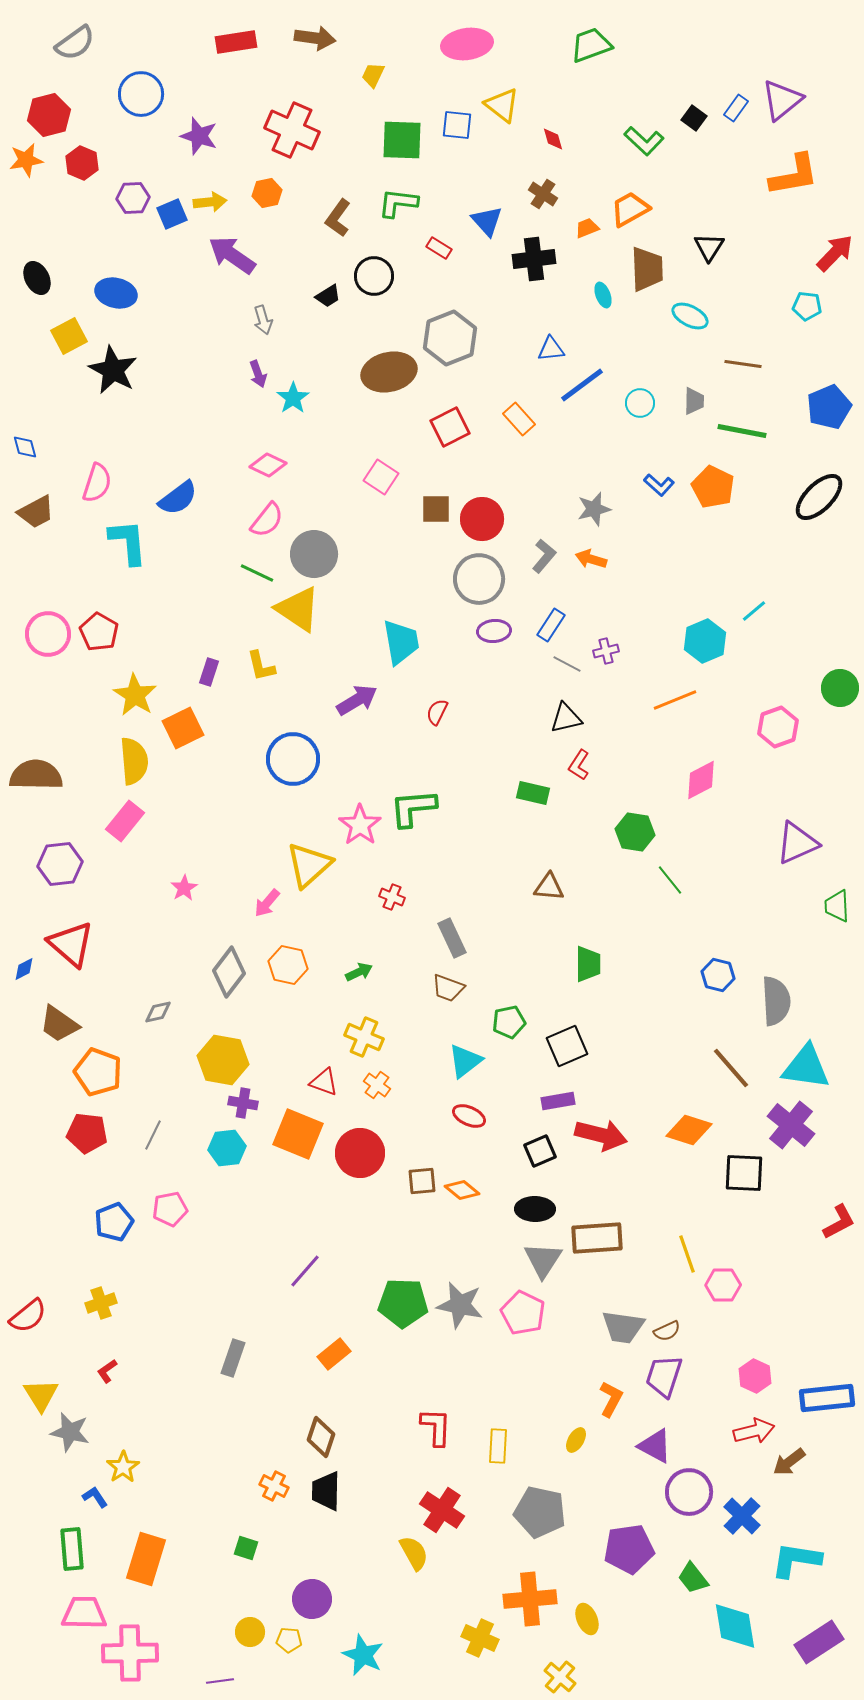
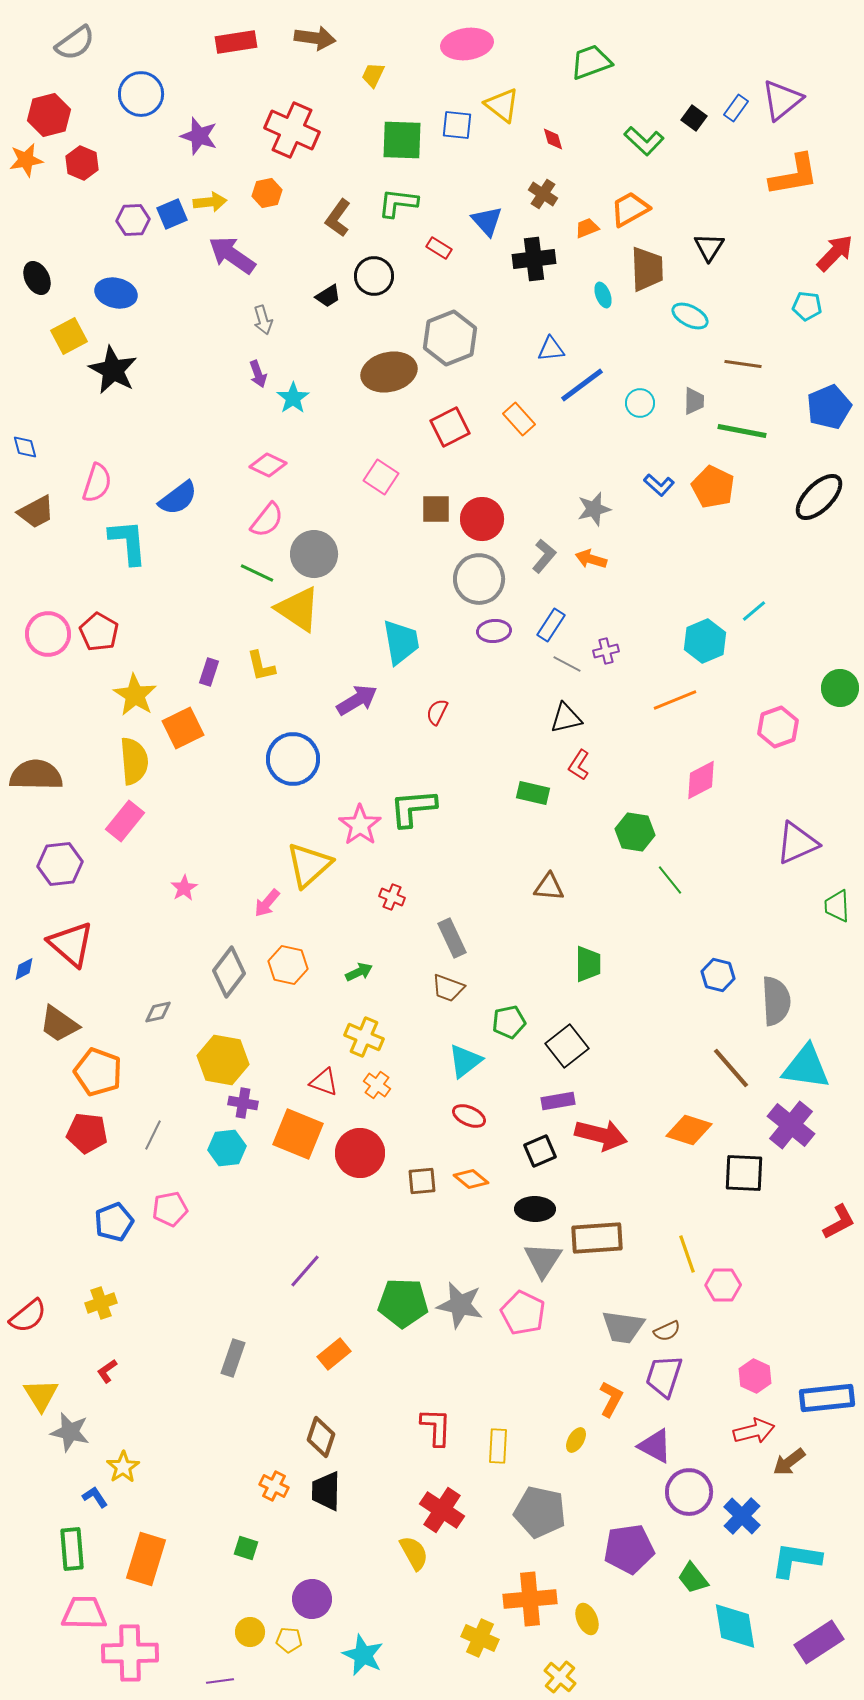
green trapezoid at (591, 45): moved 17 px down
purple hexagon at (133, 198): moved 22 px down
black square at (567, 1046): rotated 15 degrees counterclockwise
orange diamond at (462, 1190): moved 9 px right, 11 px up
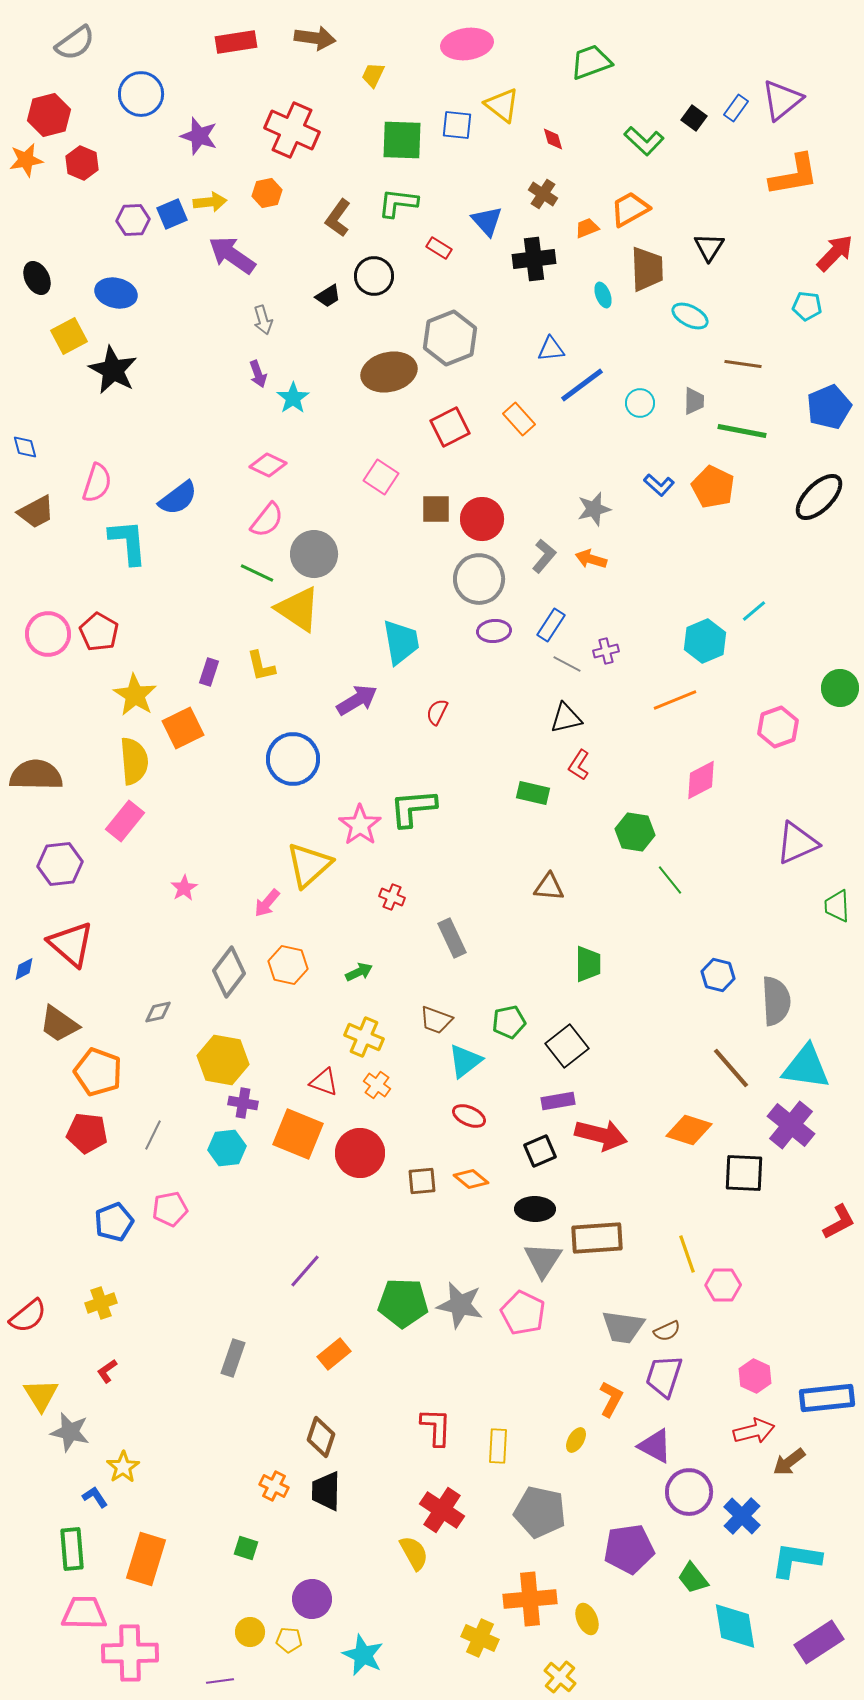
brown trapezoid at (448, 988): moved 12 px left, 32 px down
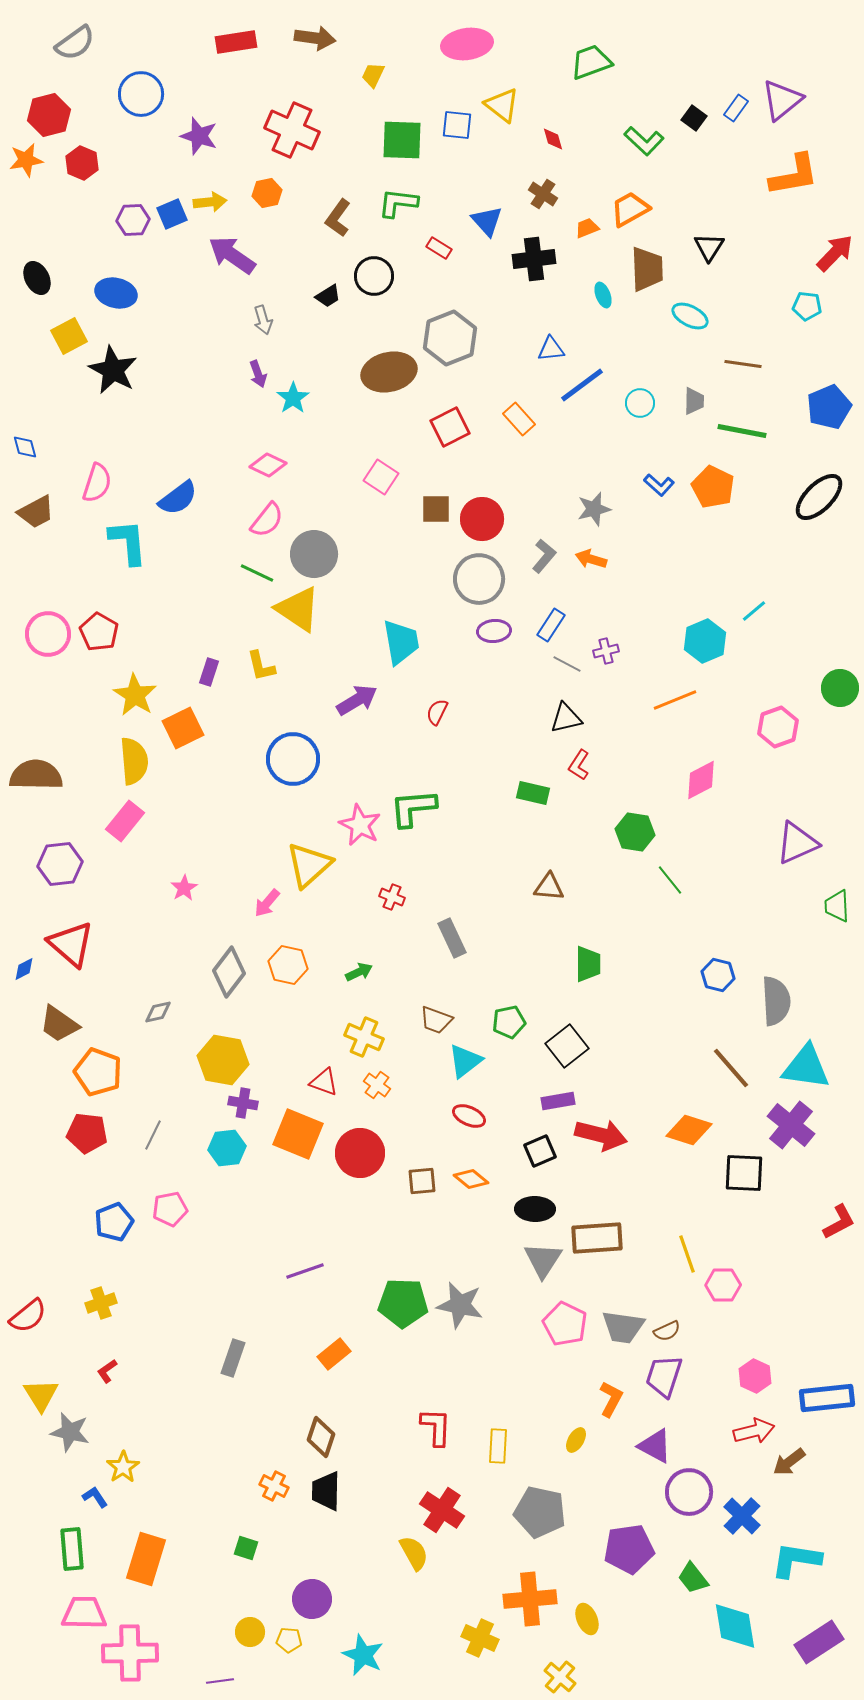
pink star at (360, 825): rotated 9 degrees counterclockwise
purple line at (305, 1271): rotated 30 degrees clockwise
pink pentagon at (523, 1313): moved 42 px right, 11 px down
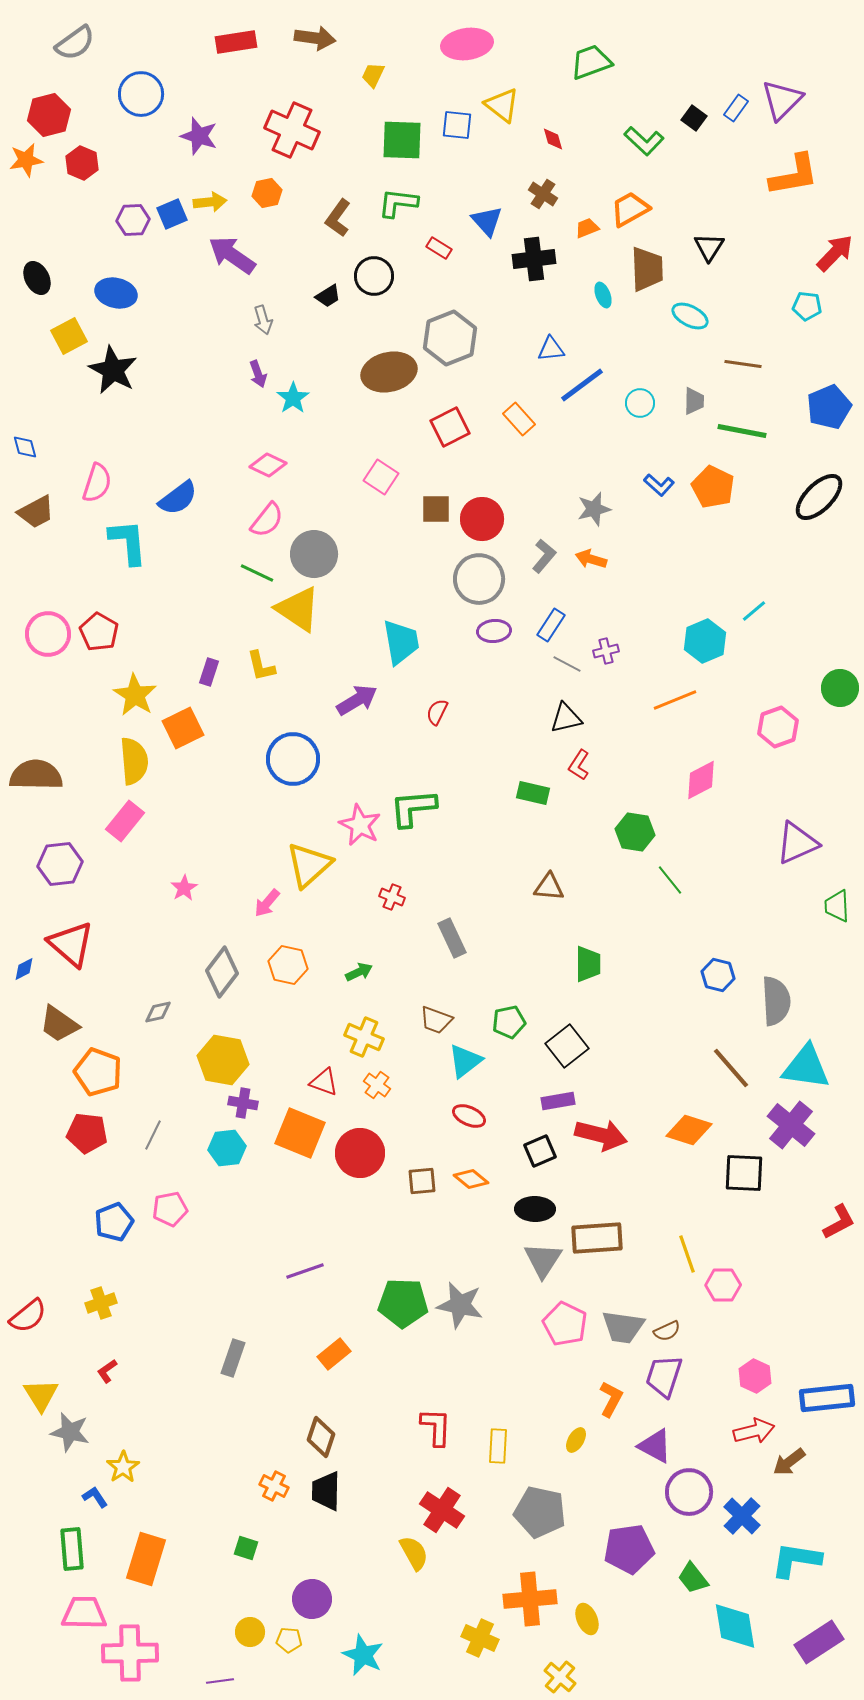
purple triangle at (782, 100): rotated 6 degrees counterclockwise
gray diamond at (229, 972): moved 7 px left
orange square at (298, 1134): moved 2 px right, 1 px up
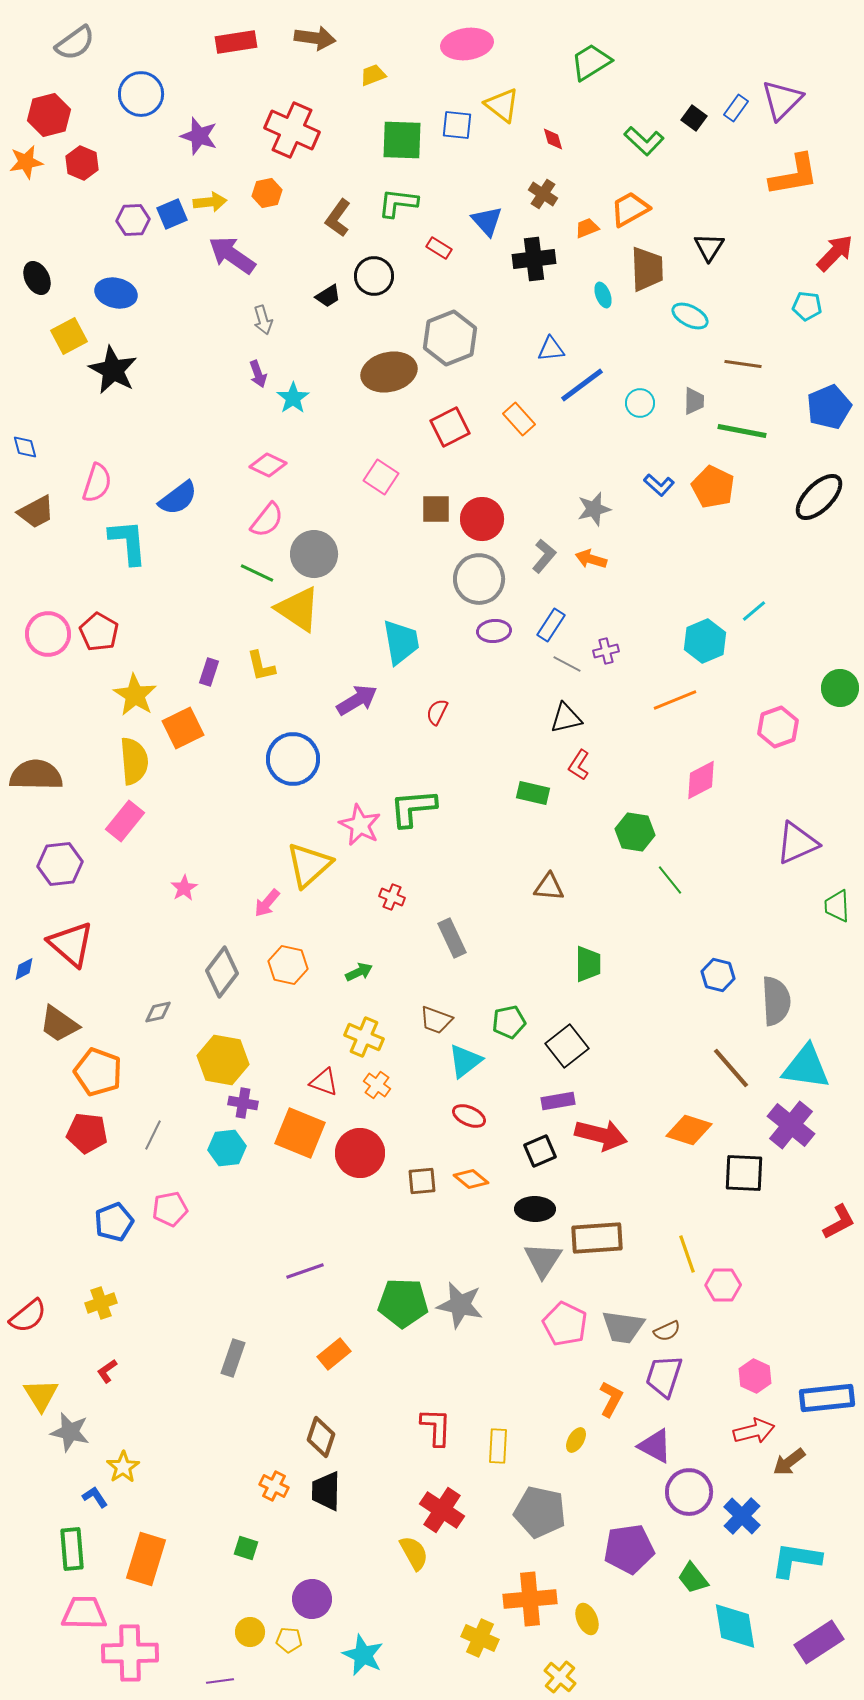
green trapezoid at (591, 62): rotated 12 degrees counterclockwise
yellow trapezoid at (373, 75): rotated 44 degrees clockwise
orange star at (26, 160): moved 2 px down
